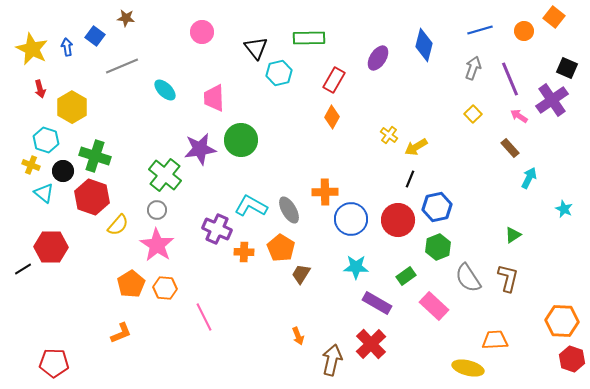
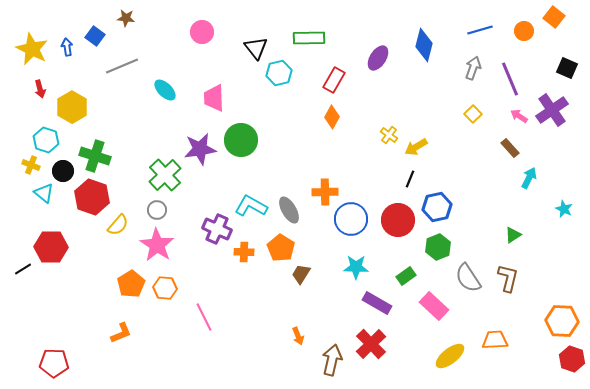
purple cross at (552, 100): moved 10 px down
green cross at (165, 175): rotated 8 degrees clockwise
yellow ellipse at (468, 368): moved 18 px left, 12 px up; rotated 52 degrees counterclockwise
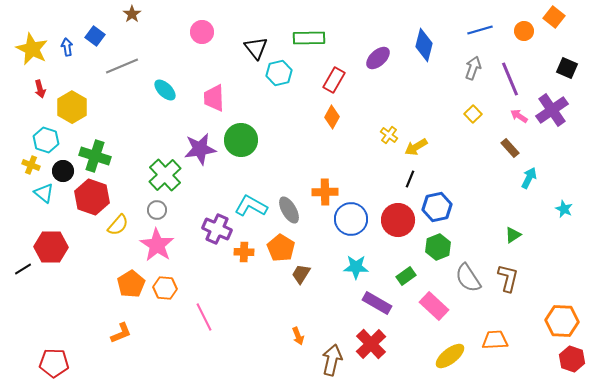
brown star at (126, 18): moved 6 px right, 4 px up; rotated 30 degrees clockwise
purple ellipse at (378, 58): rotated 15 degrees clockwise
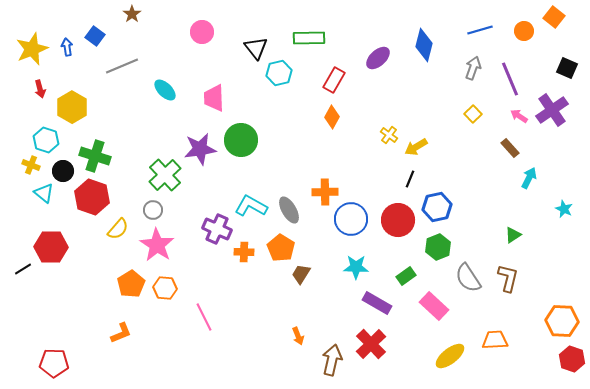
yellow star at (32, 49): rotated 24 degrees clockwise
gray circle at (157, 210): moved 4 px left
yellow semicircle at (118, 225): moved 4 px down
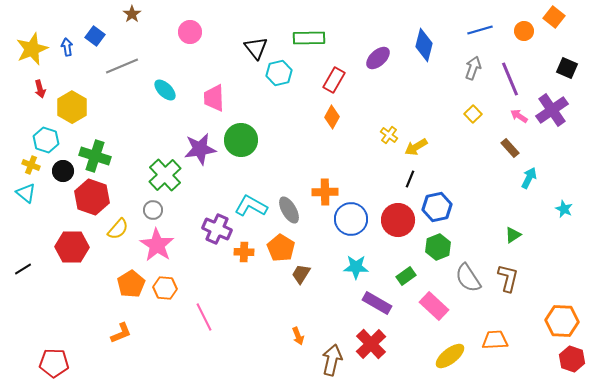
pink circle at (202, 32): moved 12 px left
cyan triangle at (44, 193): moved 18 px left
red hexagon at (51, 247): moved 21 px right
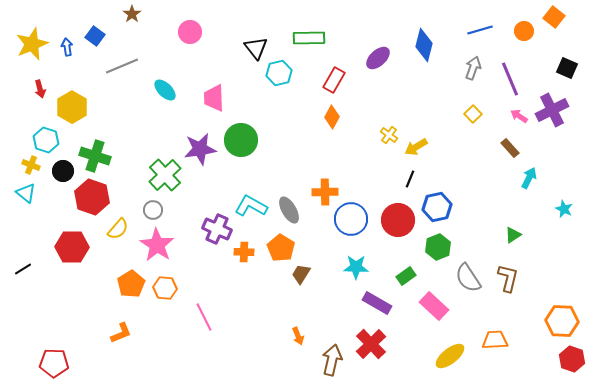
yellow star at (32, 49): moved 5 px up
purple cross at (552, 110): rotated 8 degrees clockwise
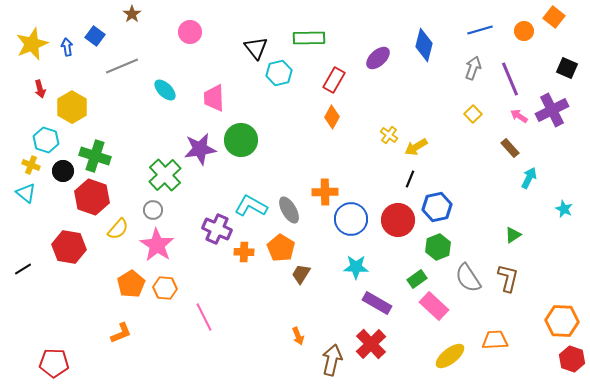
red hexagon at (72, 247): moved 3 px left; rotated 8 degrees clockwise
green rectangle at (406, 276): moved 11 px right, 3 px down
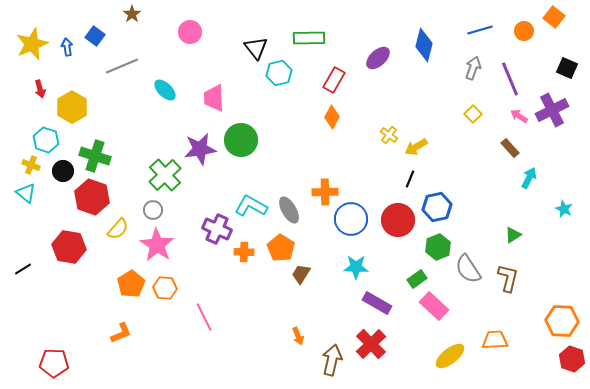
gray semicircle at (468, 278): moved 9 px up
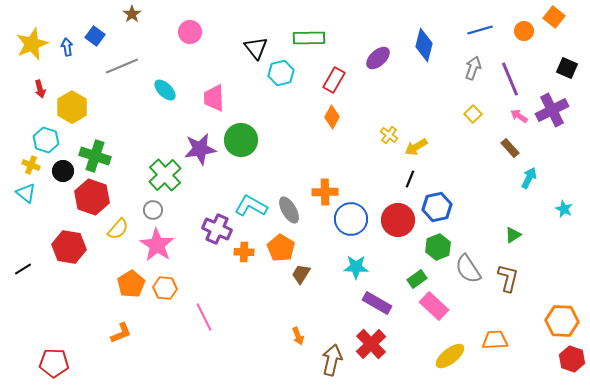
cyan hexagon at (279, 73): moved 2 px right
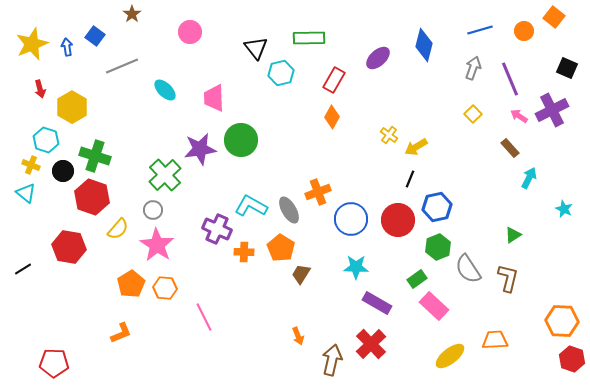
orange cross at (325, 192): moved 7 px left; rotated 20 degrees counterclockwise
